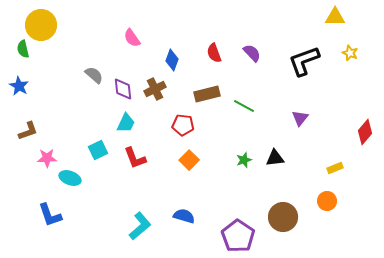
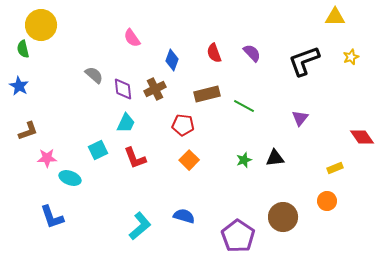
yellow star: moved 1 px right, 4 px down; rotated 28 degrees clockwise
red diamond: moved 3 px left, 5 px down; rotated 75 degrees counterclockwise
blue L-shape: moved 2 px right, 2 px down
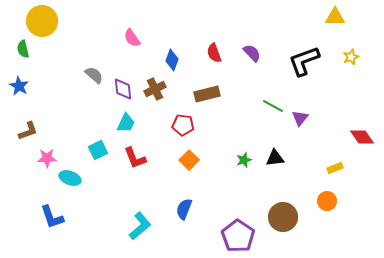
yellow circle: moved 1 px right, 4 px up
green line: moved 29 px right
blue semicircle: moved 7 px up; rotated 85 degrees counterclockwise
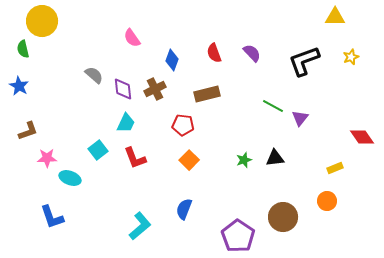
cyan square: rotated 12 degrees counterclockwise
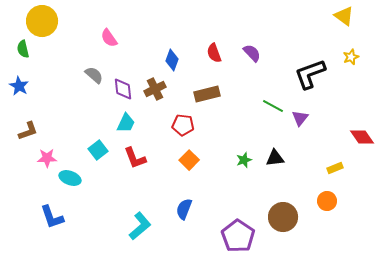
yellow triangle: moved 9 px right, 1 px up; rotated 35 degrees clockwise
pink semicircle: moved 23 px left
black L-shape: moved 6 px right, 13 px down
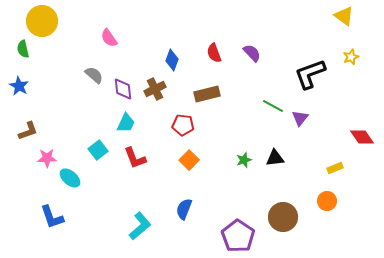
cyan ellipse: rotated 20 degrees clockwise
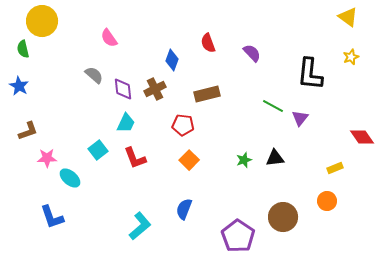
yellow triangle: moved 4 px right, 1 px down
red semicircle: moved 6 px left, 10 px up
black L-shape: rotated 64 degrees counterclockwise
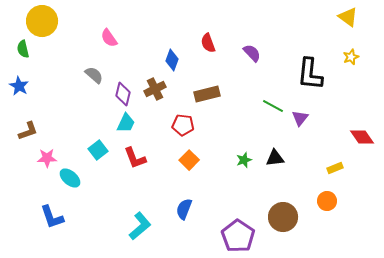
purple diamond: moved 5 px down; rotated 20 degrees clockwise
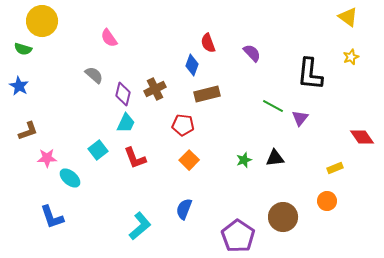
green semicircle: rotated 60 degrees counterclockwise
blue diamond: moved 20 px right, 5 px down
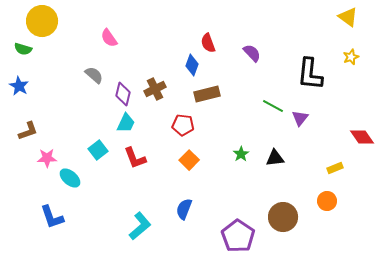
green star: moved 3 px left, 6 px up; rotated 14 degrees counterclockwise
